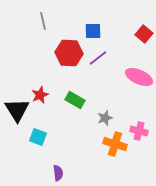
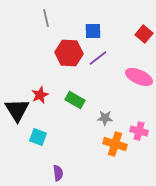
gray line: moved 3 px right, 3 px up
gray star: rotated 21 degrees clockwise
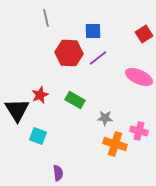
red square: rotated 18 degrees clockwise
cyan square: moved 1 px up
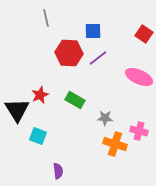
red square: rotated 24 degrees counterclockwise
purple semicircle: moved 2 px up
